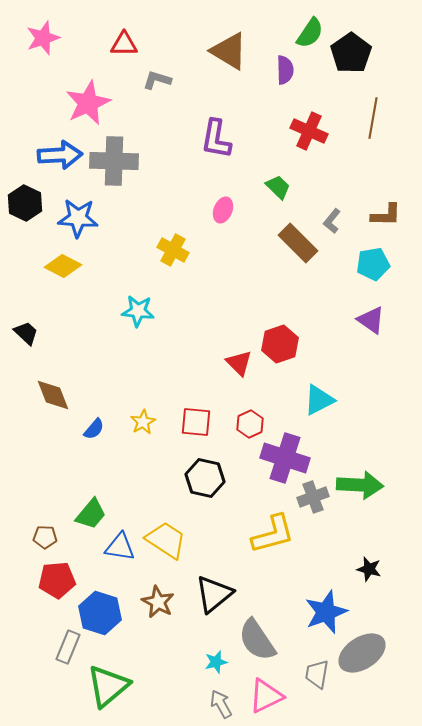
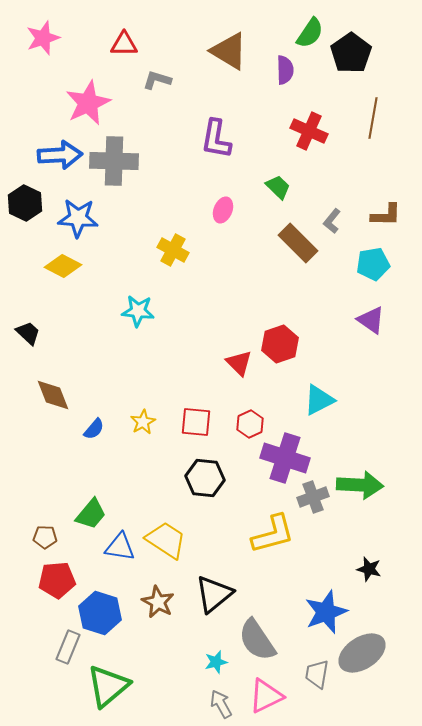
black trapezoid at (26, 333): moved 2 px right
black hexagon at (205, 478): rotated 6 degrees counterclockwise
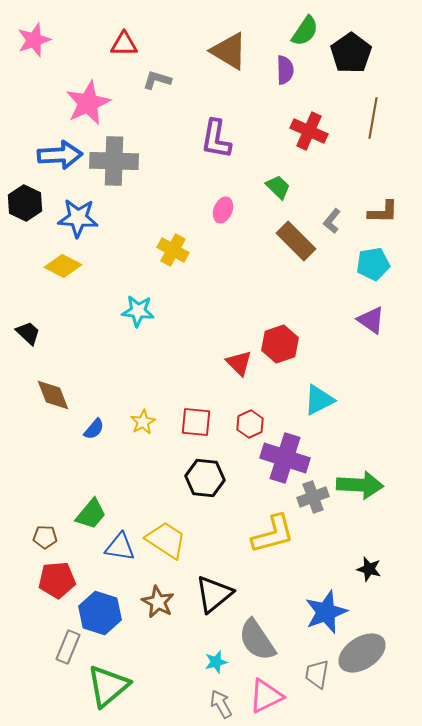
green semicircle at (310, 33): moved 5 px left, 2 px up
pink star at (43, 38): moved 9 px left, 2 px down
brown L-shape at (386, 215): moved 3 px left, 3 px up
brown rectangle at (298, 243): moved 2 px left, 2 px up
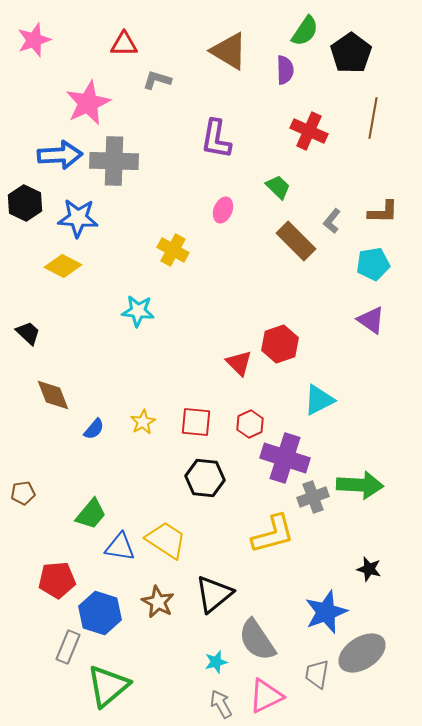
brown pentagon at (45, 537): moved 22 px left, 44 px up; rotated 10 degrees counterclockwise
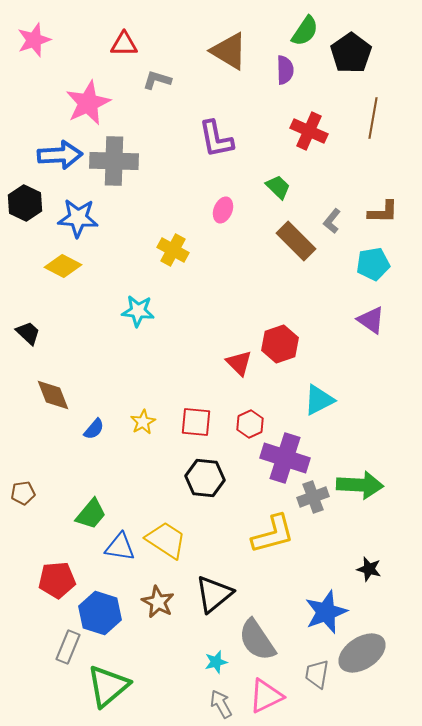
purple L-shape at (216, 139): rotated 21 degrees counterclockwise
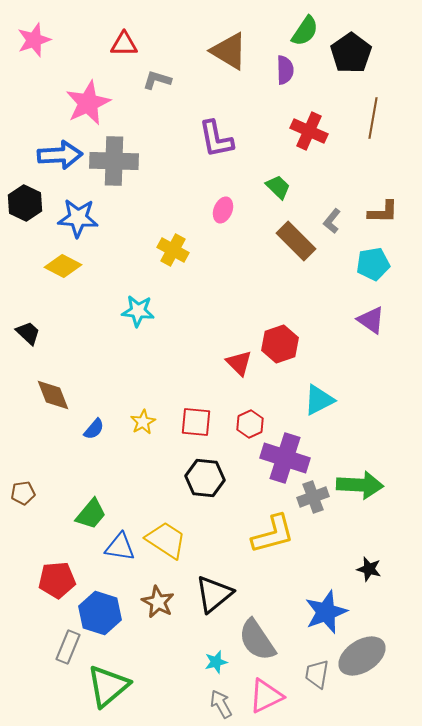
gray ellipse at (362, 653): moved 3 px down
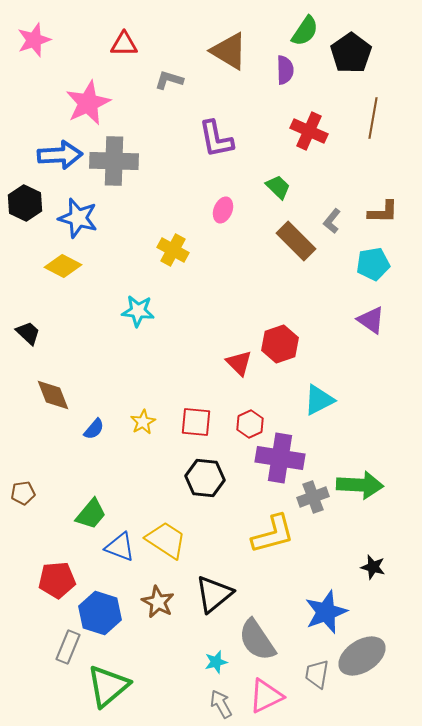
gray L-shape at (157, 80): moved 12 px right
blue star at (78, 218): rotated 12 degrees clockwise
purple cross at (285, 458): moved 5 px left; rotated 9 degrees counterclockwise
blue triangle at (120, 547): rotated 12 degrees clockwise
black star at (369, 569): moved 4 px right, 2 px up
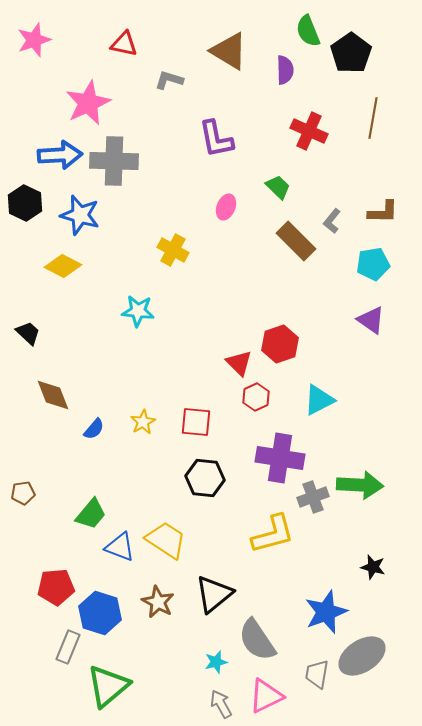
green semicircle at (305, 31): moved 3 px right; rotated 124 degrees clockwise
red triangle at (124, 44): rotated 12 degrees clockwise
pink ellipse at (223, 210): moved 3 px right, 3 px up
blue star at (78, 218): moved 2 px right, 3 px up
red hexagon at (250, 424): moved 6 px right, 27 px up
red pentagon at (57, 580): moved 1 px left, 7 px down
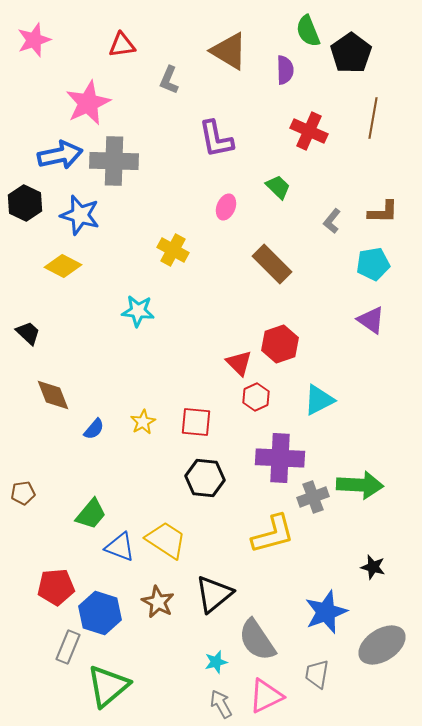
red triangle at (124, 44): moved 2 px left, 1 px down; rotated 20 degrees counterclockwise
gray L-shape at (169, 80): rotated 84 degrees counterclockwise
blue arrow at (60, 155): rotated 9 degrees counterclockwise
brown rectangle at (296, 241): moved 24 px left, 23 px down
purple cross at (280, 458): rotated 6 degrees counterclockwise
gray ellipse at (362, 656): moved 20 px right, 11 px up
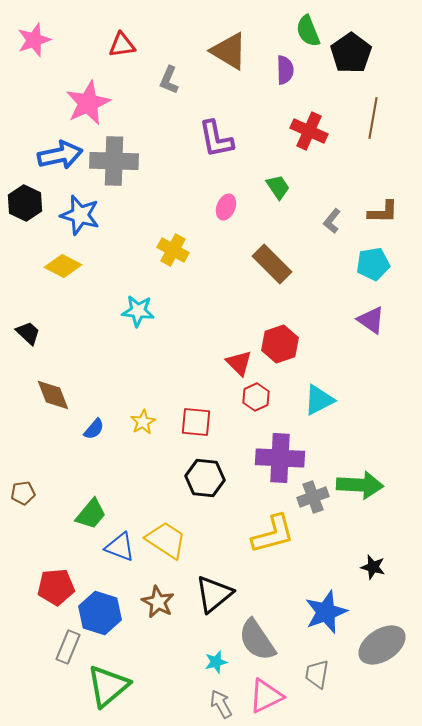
green trapezoid at (278, 187): rotated 12 degrees clockwise
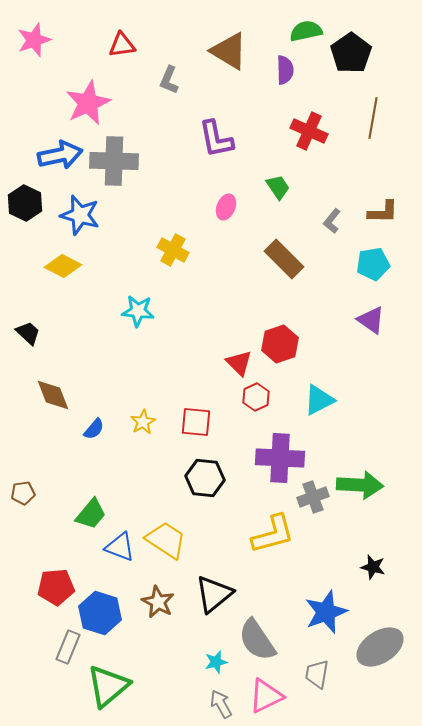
green semicircle at (308, 31): moved 2 px left; rotated 100 degrees clockwise
brown rectangle at (272, 264): moved 12 px right, 5 px up
gray ellipse at (382, 645): moved 2 px left, 2 px down
